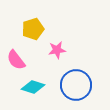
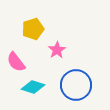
pink star: rotated 24 degrees counterclockwise
pink semicircle: moved 2 px down
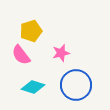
yellow pentagon: moved 2 px left, 2 px down
pink star: moved 4 px right, 3 px down; rotated 18 degrees clockwise
pink semicircle: moved 5 px right, 7 px up
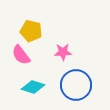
yellow pentagon: rotated 30 degrees clockwise
pink star: moved 2 px right, 1 px up; rotated 12 degrees clockwise
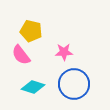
pink star: moved 1 px right
blue circle: moved 2 px left, 1 px up
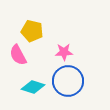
yellow pentagon: moved 1 px right
pink semicircle: moved 3 px left; rotated 10 degrees clockwise
blue circle: moved 6 px left, 3 px up
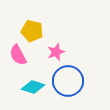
pink star: moved 8 px left; rotated 18 degrees counterclockwise
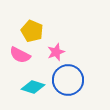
yellow pentagon: rotated 10 degrees clockwise
pink semicircle: moved 2 px right; rotated 35 degrees counterclockwise
blue circle: moved 1 px up
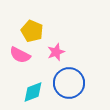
blue circle: moved 1 px right, 3 px down
cyan diamond: moved 5 px down; rotated 40 degrees counterclockwise
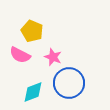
pink star: moved 3 px left, 5 px down; rotated 30 degrees counterclockwise
